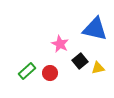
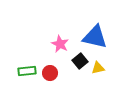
blue triangle: moved 8 px down
green rectangle: rotated 36 degrees clockwise
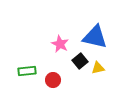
red circle: moved 3 px right, 7 px down
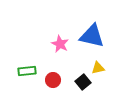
blue triangle: moved 3 px left, 1 px up
black square: moved 3 px right, 21 px down
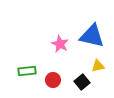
yellow triangle: moved 2 px up
black square: moved 1 px left
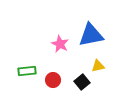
blue triangle: moved 1 px left, 1 px up; rotated 24 degrees counterclockwise
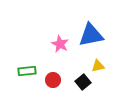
black square: moved 1 px right
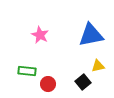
pink star: moved 20 px left, 9 px up
green rectangle: rotated 12 degrees clockwise
red circle: moved 5 px left, 4 px down
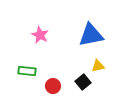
red circle: moved 5 px right, 2 px down
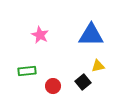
blue triangle: rotated 12 degrees clockwise
green rectangle: rotated 12 degrees counterclockwise
